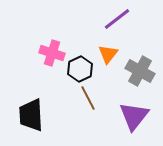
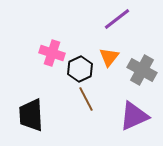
orange triangle: moved 1 px right, 3 px down
gray cross: moved 2 px right, 1 px up
brown line: moved 2 px left, 1 px down
purple triangle: rotated 28 degrees clockwise
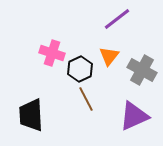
orange triangle: moved 1 px up
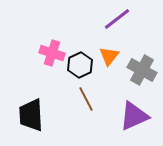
black hexagon: moved 4 px up
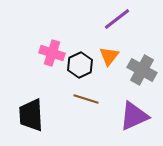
brown line: rotated 45 degrees counterclockwise
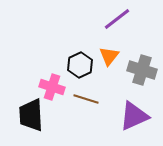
pink cross: moved 34 px down
gray cross: rotated 12 degrees counterclockwise
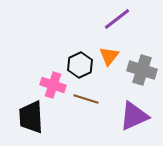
pink cross: moved 1 px right, 2 px up
black trapezoid: moved 2 px down
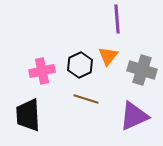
purple line: rotated 56 degrees counterclockwise
orange triangle: moved 1 px left
pink cross: moved 11 px left, 14 px up; rotated 30 degrees counterclockwise
black trapezoid: moved 3 px left, 2 px up
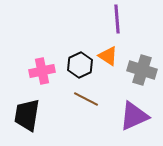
orange triangle: rotated 35 degrees counterclockwise
brown line: rotated 10 degrees clockwise
black trapezoid: moved 1 px left; rotated 12 degrees clockwise
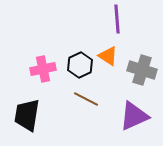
pink cross: moved 1 px right, 2 px up
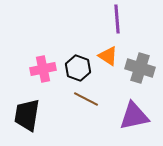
black hexagon: moved 2 px left, 3 px down; rotated 15 degrees counterclockwise
gray cross: moved 2 px left, 2 px up
purple triangle: rotated 12 degrees clockwise
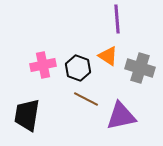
pink cross: moved 4 px up
purple triangle: moved 13 px left
